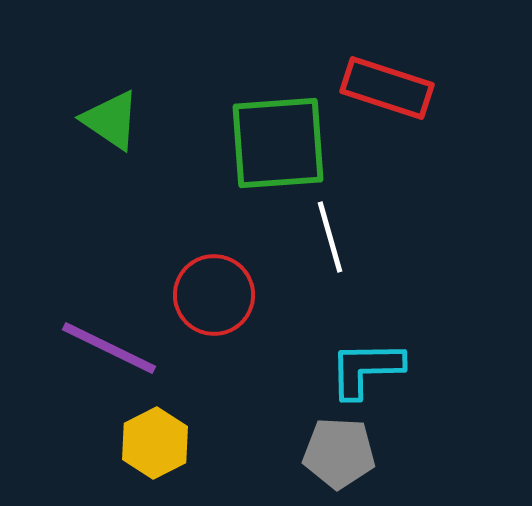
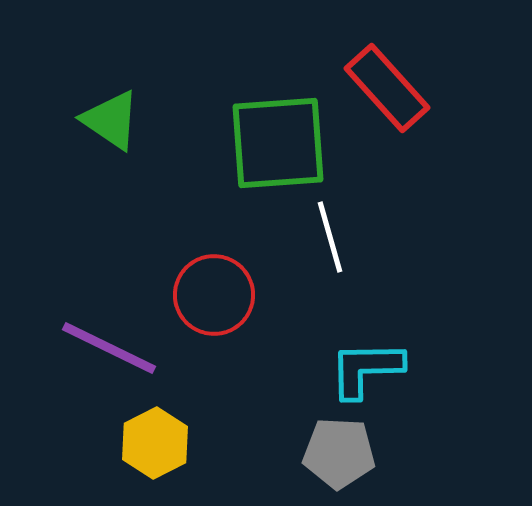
red rectangle: rotated 30 degrees clockwise
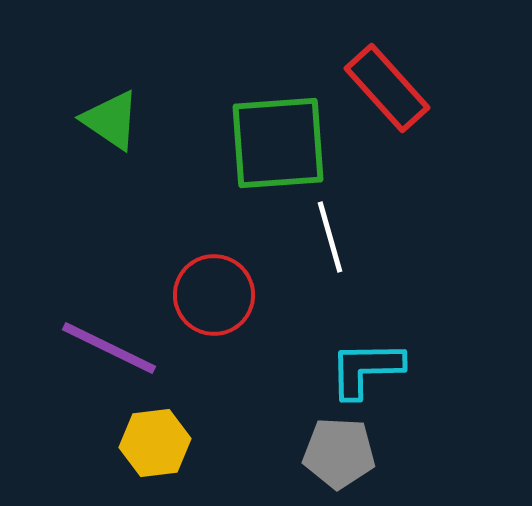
yellow hexagon: rotated 20 degrees clockwise
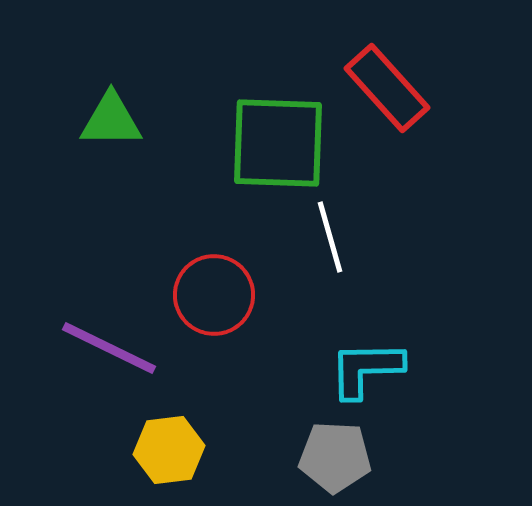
green triangle: rotated 34 degrees counterclockwise
green square: rotated 6 degrees clockwise
yellow hexagon: moved 14 px right, 7 px down
gray pentagon: moved 4 px left, 4 px down
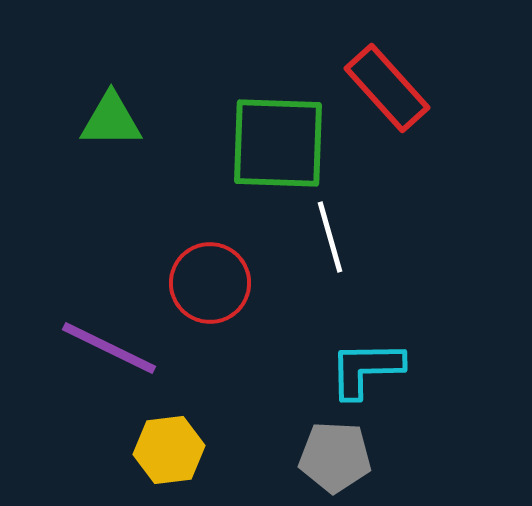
red circle: moved 4 px left, 12 px up
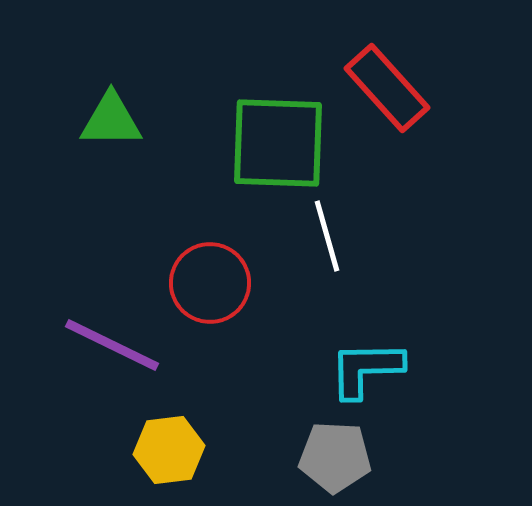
white line: moved 3 px left, 1 px up
purple line: moved 3 px right, 3 px up
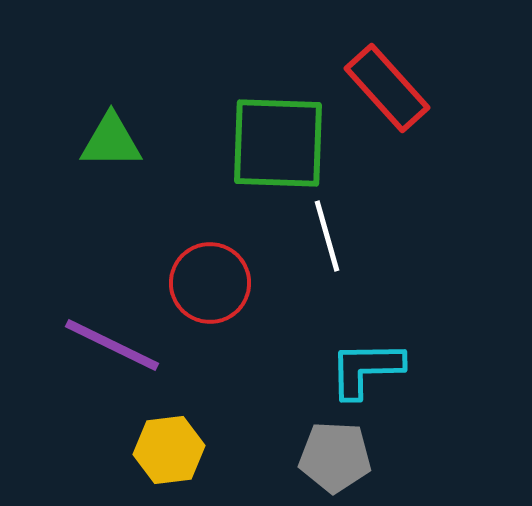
green triangle: moved 21 px down
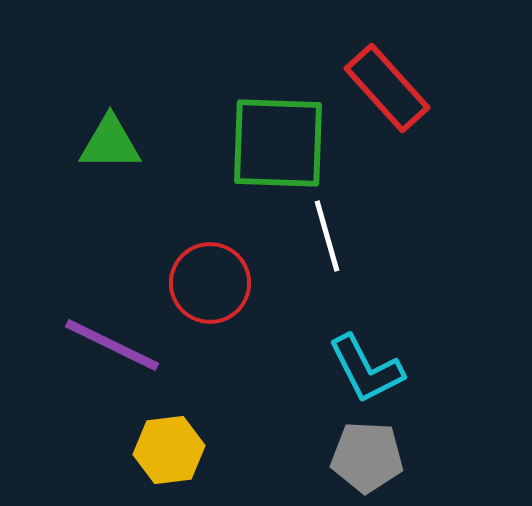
green triangle: moved 1 px left, 2 px down
cyan L-shape: rotated 116 degrees counterclockwise
gray pentagon: moved 32 px right
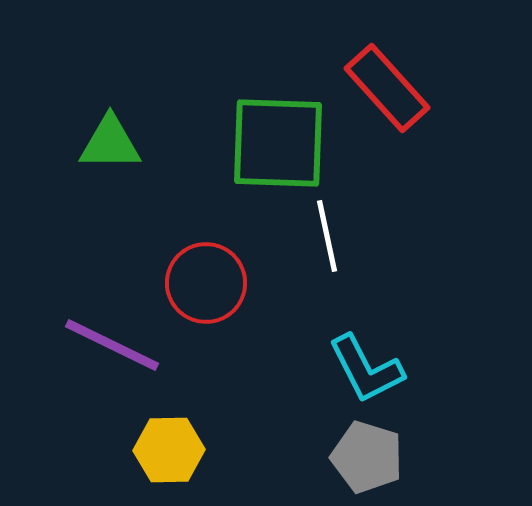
white line: rotated 4 degrees clockwise
red circle: moved 4 px left
yellow hexagon: rotated 6 degrees clockwise
gray pentagon: rotated 14 degrees clockwise
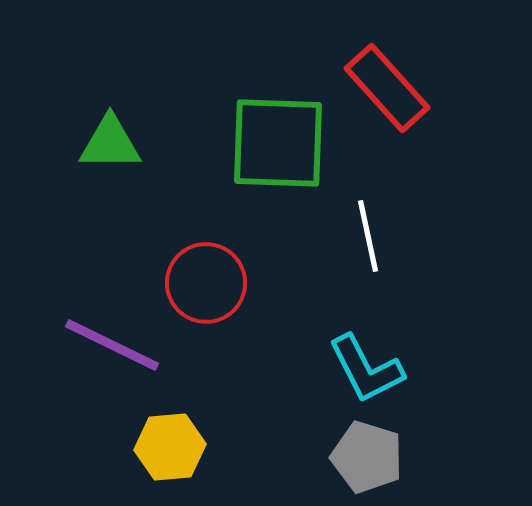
white line: moved 41 px right
yellow hexagon: moved 1 px right, 3 px up; rotated 4 degrees counterclockwise
